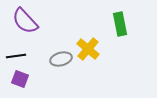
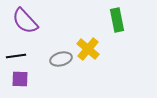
green rectangle: moved 3 px left, 4 px up
purple square: rotated 18 degrees counterclockwise
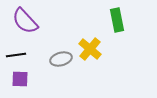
yellow cross: moved 2 px right
black line: moved 1 px up
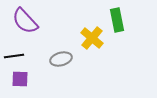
yellow cross: moved 2 px right, 11 px up
black line: moved 2 px left, 1 px down
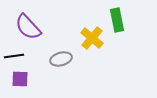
purple semicircle: moved 3 px right, 6 px down
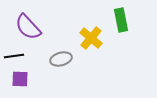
green rectangle: moved 4 px right
yellow cross: moved 1 px left
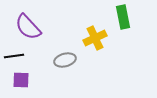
green rectangle: moved 2 px right, 3 px up
yellow cross: moved 4 px right; rotated 25 degrees clockwise
gray ellipse: moved 4 px right, 1 px down
purple square: moved 1 px right, 1 px down
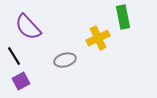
yellow cross: moved 3 px right
black line: rotated 66 degrees clockwise
purple square: moved 1 px down; rotated 30 degrees counterclockwise
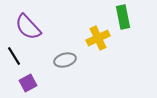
purple square: moved 7 px right, 2 px down
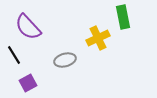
black line: moved 1 px up
